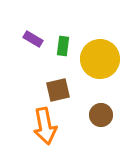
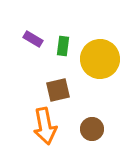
brown circle: moved 9 px left, 14 px down
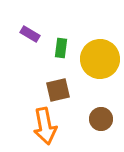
purple rectangle: moved 3 px left, 5 px up
green rectangle: moved 2 px left, 2 px down
brown circle: moved 9 px right, 10 px up
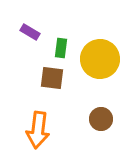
purple rectangle: moved 2 px up
brown square: moved 6 px left, 12 px up; rotated 20 degrees clockwise
orange arrow: moved 7 px left, 4 px down; rotated 18 degrees clockwise
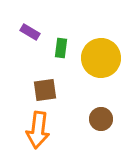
yellow circle: moved 1 px right, 1 px up
brown square: moved 7 px left, 12 px down; rotated 15 degrees counterclockwise
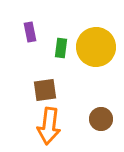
purple rectangle: rotated 48 degrees clockwise
yellow circle: moved 5 px left, 11 px up
orange arrow: moved 11 px right, 4 px up
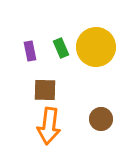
purple rectangle: moved 19 px down
green rectangle: rotated 30 degrees counterclockwise
brown square: rotated 10 degrees clockwise
